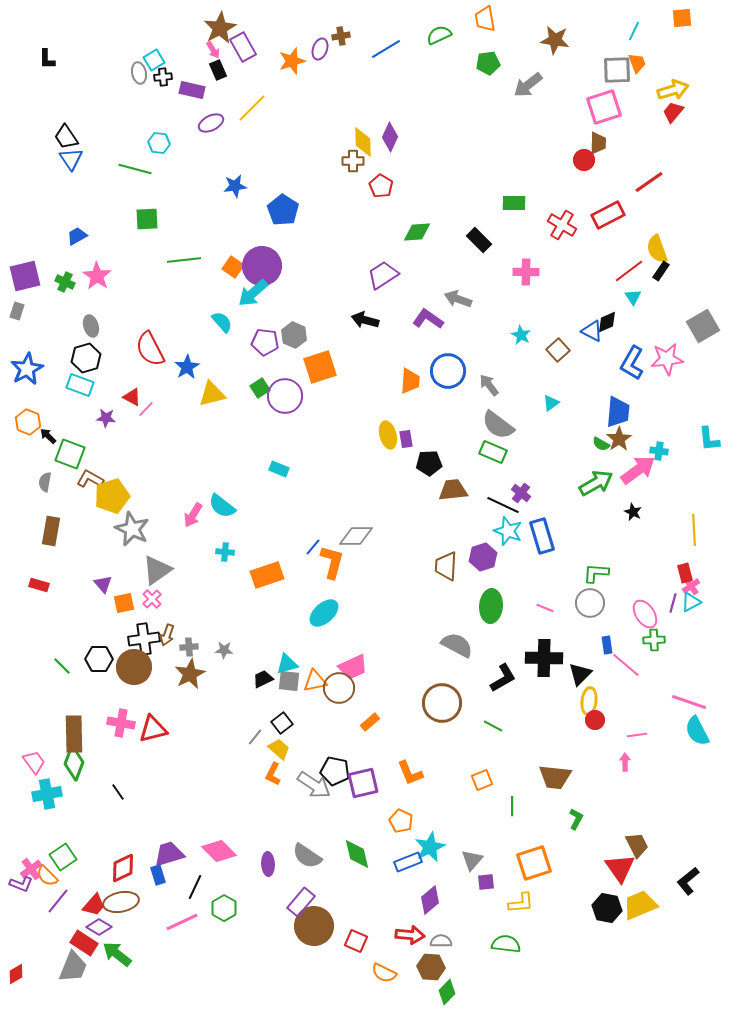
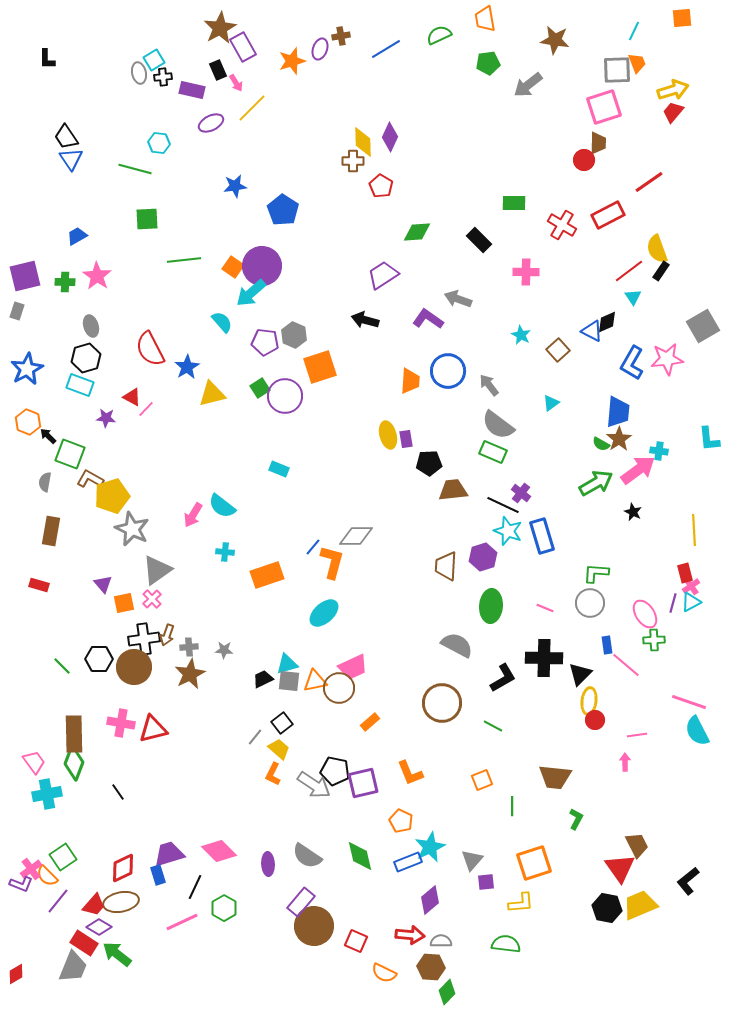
pink arrow at (213, 50): moved 23 px right, 33 px down
green cross at (65, 282): rotated 24 degrees counterclockwise
cyan arrow at (253, 293): moved 2 px left
green diamond at (357, 854): moved 3 px right, 2 px down
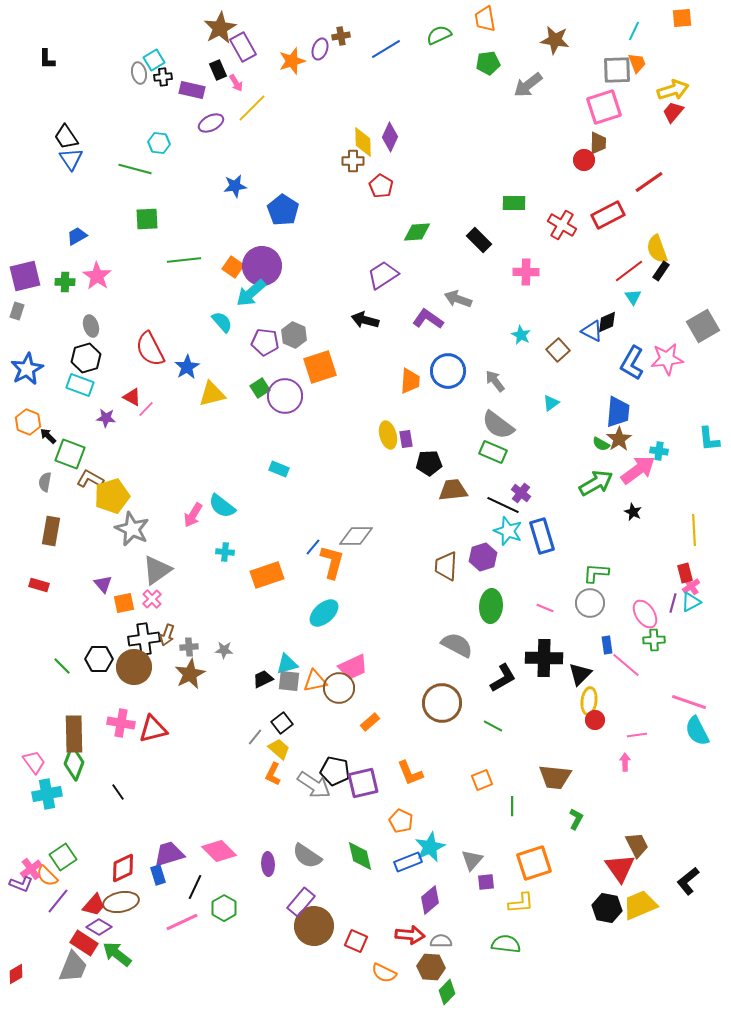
gray arrow at (489, 385): moved 6 px right, 4 px up
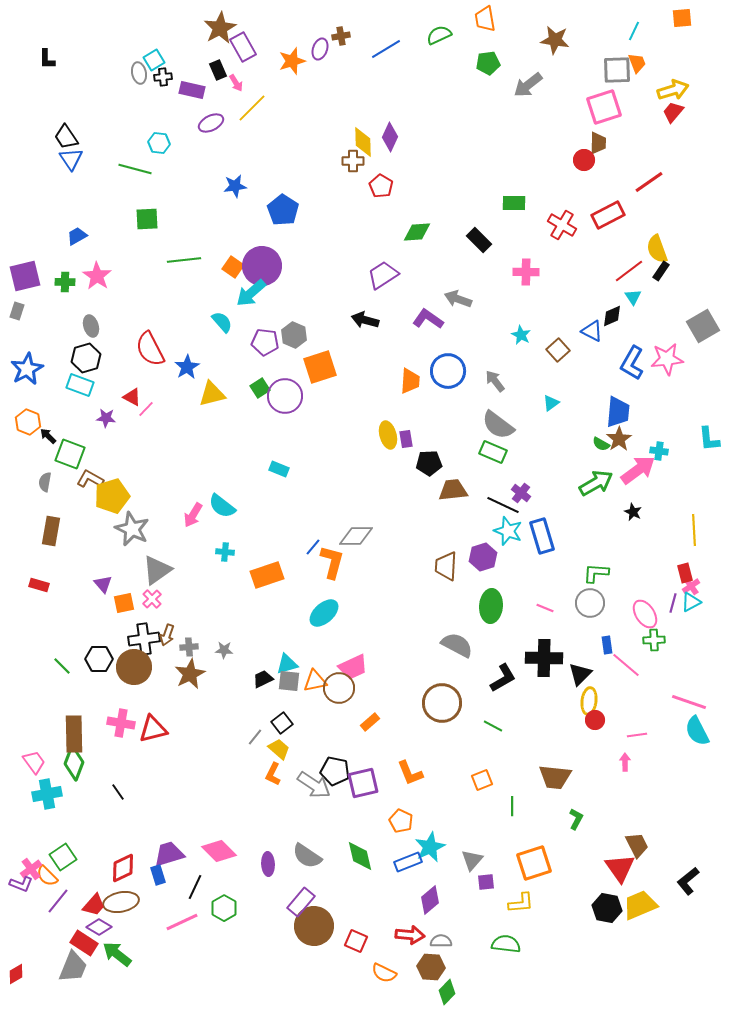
black diamond at (607, 322): moved 5 px right, 6 px up
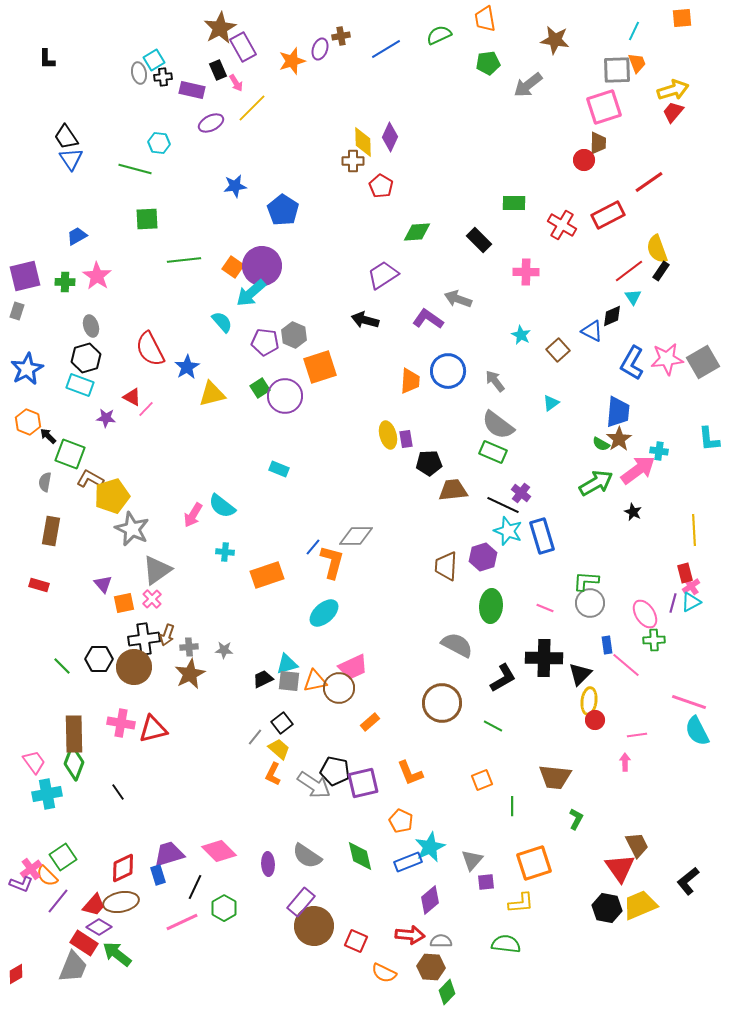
gray square at (703, 326): moved 36 px down
green L-shape at (596, 573): moved 10 px left, 8 px down
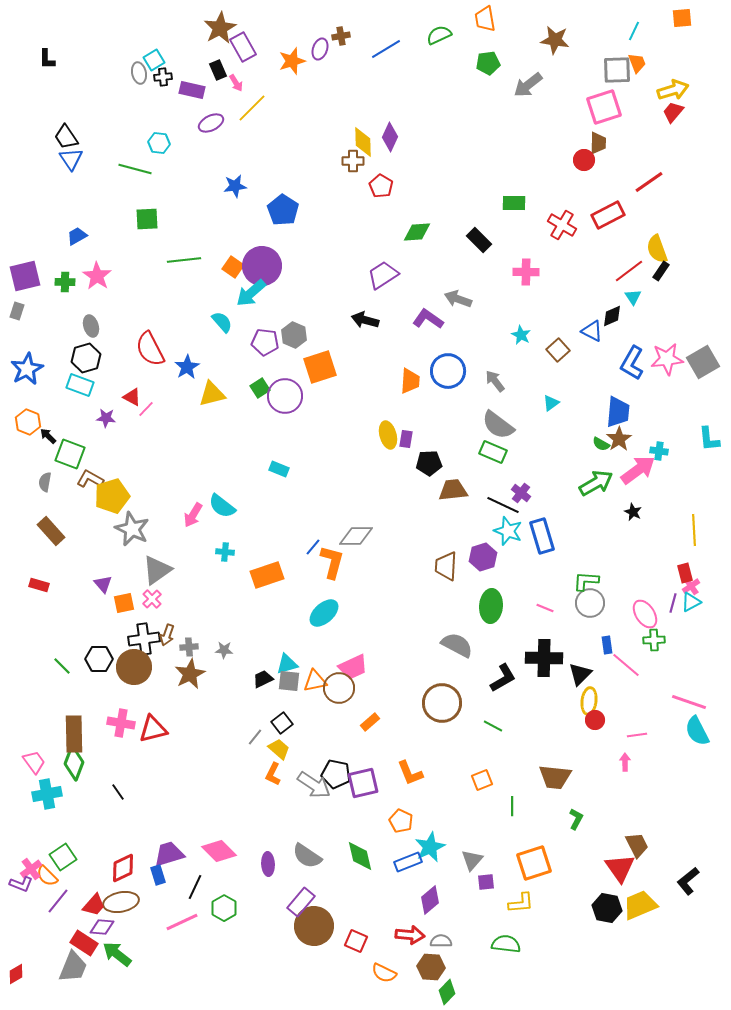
purple rectangle at (406, 439): rotated 18 degrees clockwise
brown rectangle at (51, 531): rotated 52 degrees counterclockwise
black pentagon at (335, 771): moved 1 px right, 3 px down
purple diamond at (99, 927): moved 3 px right; rotated 25 degrees counterclockwise
